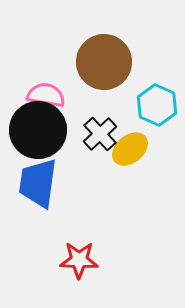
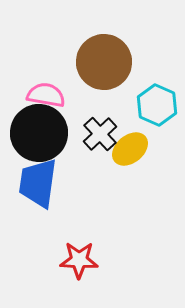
black circle: moved 1 px right, 3 px down
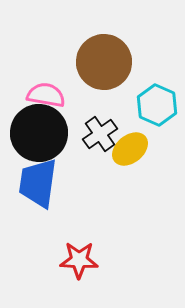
black cross: rotated 8 degrees clockwise
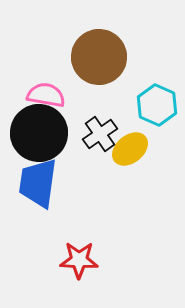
brown circle: moved 5 px left, 5 px up
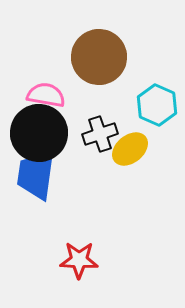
black cross: rotated 16 degrees clockwise
blue trapezoid: moved 2 px left, 8 px up
